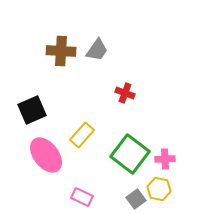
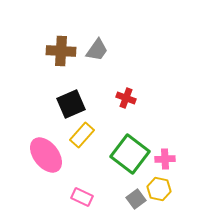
red cross: moved 1 px right, 5 px down
black square: moved 39 px right, 6 px up
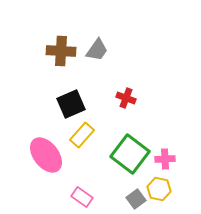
pink rectangle: rotated 10 degrees clockwise
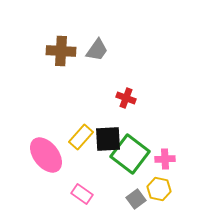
black square: moved 37 px right, 35 px down; rotated 20 degrees clockwise
yellow rectangle: moved 1 px left, 2 px down
pink rectangle: moved 3 px up
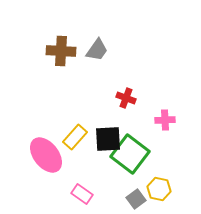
yellow rectangle: moved 6 px left
pink cross: moved 39 px up
